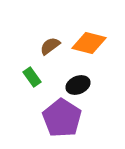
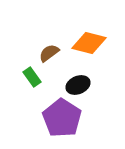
brown semicircle: moved 1 px left, 7 px down
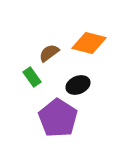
purple pentagon: moved 4 px left
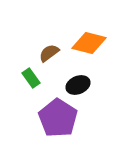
green rectangle: moved 1 px left, 1 px down
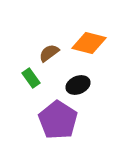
purple pentagon: moved 2 px down
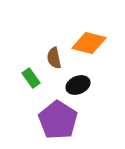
brown semicircle: moved 5 px right, 5 px down; rotated 65 degrees counterclockwise
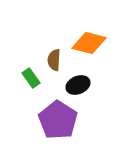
brown semicircle: moved 2 px down; rotated 15 degrees clockwise
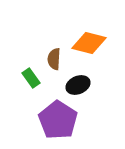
brown semicircle: moved 1 px up
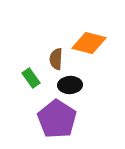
brown semicircle: moved 2 px right
black ellipse: moved 8 px left; rotated 20 degrees clockwise
purple pentagon: moved 1 px left, 1 px up
